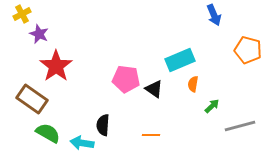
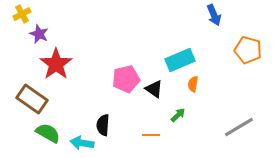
red star: moved 2 px up
pink pentagon: rotated 20 degrees counterclockwise
green arrow: moved 34 px left, 9 px down
gray line: moved 1 px left, 1 px down; rotated 16 degrees counterclockwise
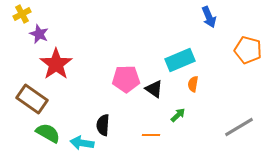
blue arrow: moved 5 px left, 2 px down
pink pentagon: rotated 12 degrees clockwise
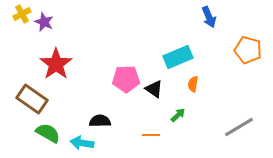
purple star: moved 5 px right, 12 px up
cyan rectangle: moved 2 px left, 3 px up
black semicircle: moved 3 px left, 4 px up; rotated 85 degrees clockwise
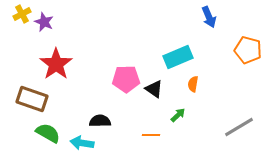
brown rectangle: rotated 16 degrees counterclockwise
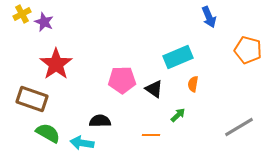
pink pentagon: moved 4 px left, 1 px down
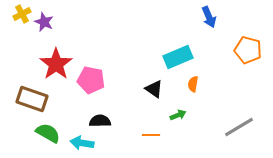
pink pentagon: moved 31 px left; rotated 12 degrees clockwise
green arrow: rotated 21 degrees clockwise
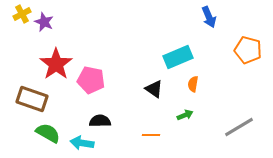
green arrow: moved 7 px right
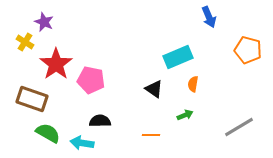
yellow cross: moved 3 px right, 28 px down; rotated 30 degrees counterclockwise
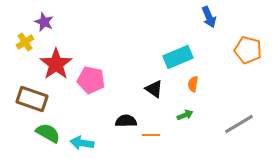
yellow cross: rotated 24 degrees clockwise
black semicircle: moved 26 px right
gray line: moved 3 px up
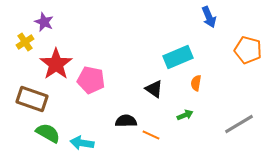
orange semicircle: moved 3 px right, 1 px up
orange line: rotated 24 degrees clockwise
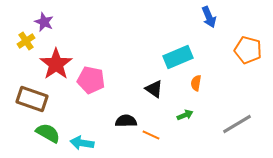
yellow cross: moved 1 px right, 1 px up
gray line: moved 2 px left
